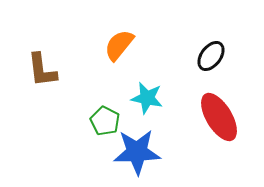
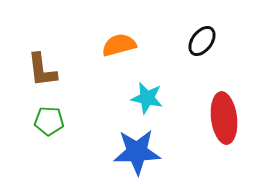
orange semicircle: rotated 36 degrees clockwise
black ellipse: moved 9 px left, 15 px up
red ellipse: moved 5 px right, 1 px down; rotated 24 degrees clockwise
green pentagon: moved 56 px left; rotated 24 degrees counterclockwise
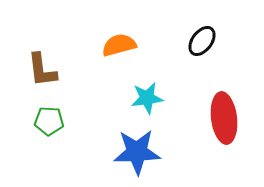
cyan star: rotated 20 degrees counterclockwise
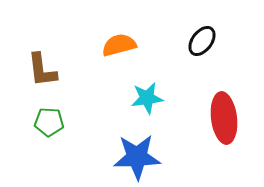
green pentagon: moved 1 px down
blue star: moved 5 px down
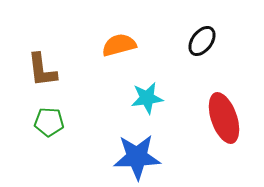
red ellipse: rotated 12 degrees counterclockwise
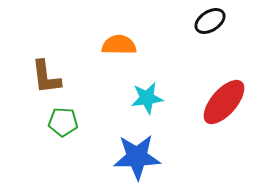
black ellipse: moved 8 px right, 20 px up; rotated 20 degrees clockwise
orange semicircle: rotated 16 degrees clockwise
brown L-shape: moved 4 px right, 7 px down
red ellipse: moved 16 px up; rotated 60 degrees clockwise
green pentagon: moved 14 px right
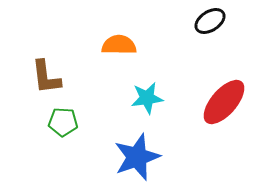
blue star: rotated 18 degrees counterclockwise
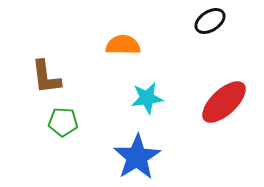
orange semicircle: moved 4 px right
red ellipse: rotated 6 degrees clockwise
blue star: rotated 12 degrees counterclockwise
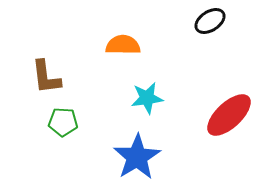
red ellipse: moved 5 px right, 13 px down
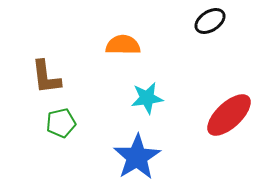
green pentagon: moved 2 px left, 1 px down; rotated 16 degrees counterclockwise
